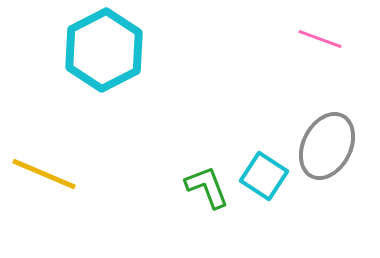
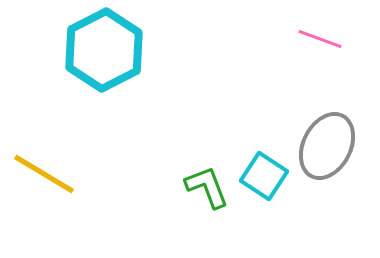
yellow line: rotated 8 degrees clockwise
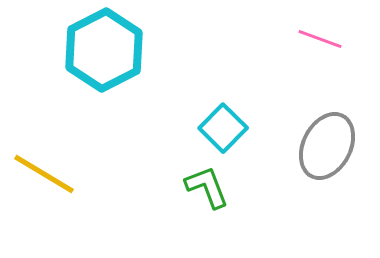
cyan square: moved 41 px left, 48 px up; rotated 12 degrees clockwise
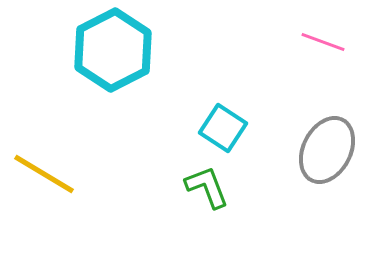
pink line: moved 3 px right, 3 px down
cyan hexagon: moved 9 px right
cyan square: rotated 12 degrees counterclockwise
gray ellipse: moved 4 px down
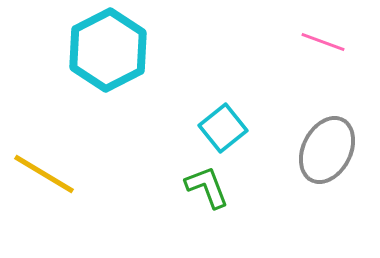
cyan hexagon: moved 5 px left
cyan square: rotated 18 degrees clockwise
